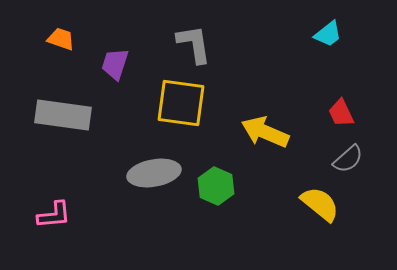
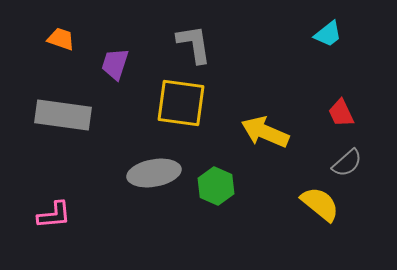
gray semicircle: moved 1 px left, 4 px down
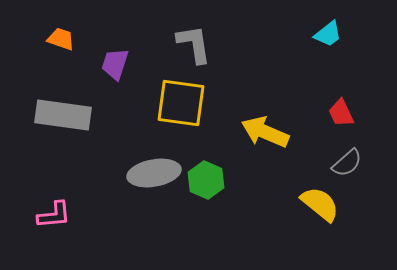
green hexagon: moved 10 px left, 6 px up
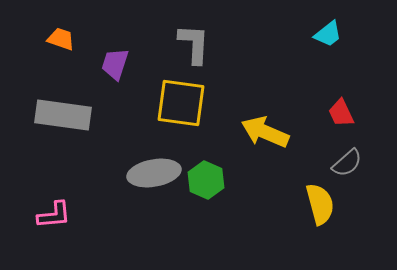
gray L-shape: rotated 12 degrees clockwise
yellow semicircle: rotated 36 degrees clockwise
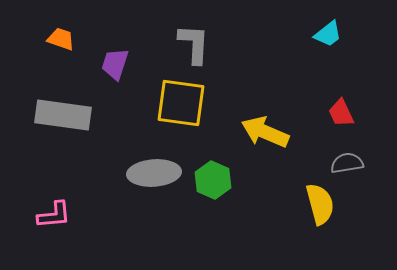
gray semicircle: rotated 148 degrees counterclockwise
gray ellipse: rotated 6 degrees clockwise
green hexagon: moved 7 px right
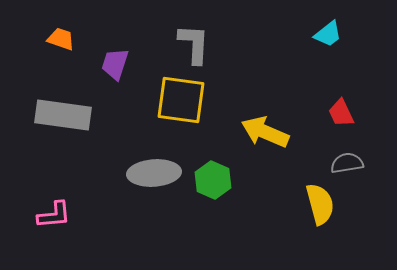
yellow square: moved 3 px up
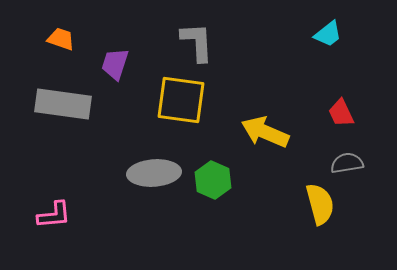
gray L-shape: moved 3 px right, 2 px up; rotated 6 degrees counterclockwise
gray rectangle: moved 11 px up
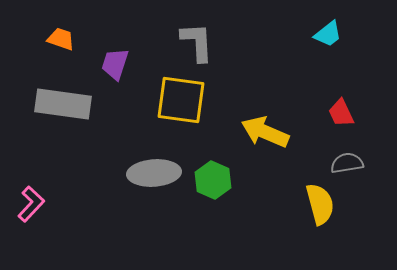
pink L-shape: moved 23 px left, 11 px up; rotated 42 degrees counterclockwise
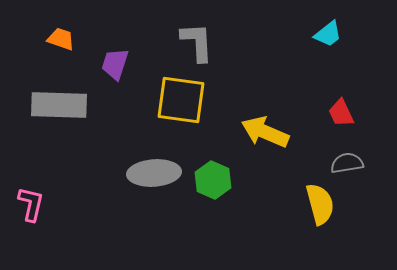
gray rectangle: moved 4 px left, 1 px down; rotated 6 degrees counterclockwise
pink L-shape: rotated 30 degrees counterclockwise
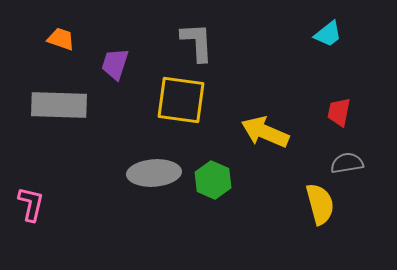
red trapezoid: moved 2 px left, 1 px up; rotated 36 degrees clockwise
